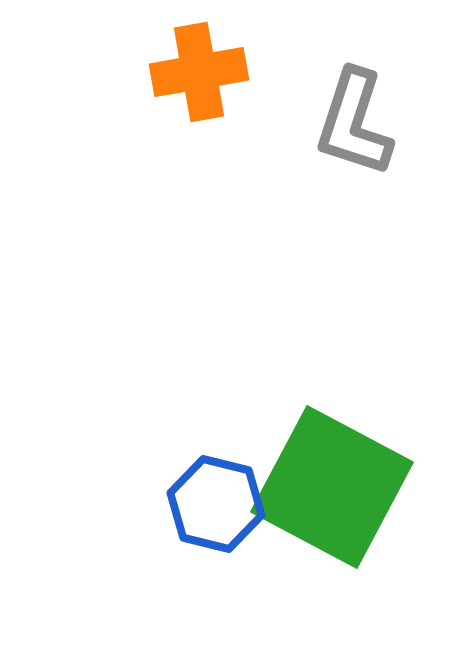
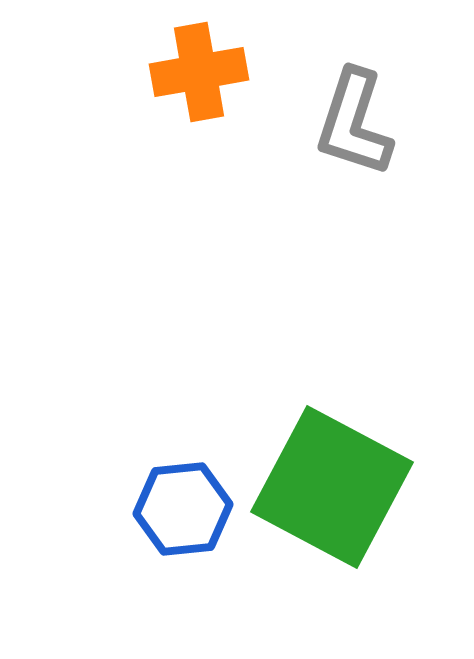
blue hexagon: moved 33 px left, 5 px down; rotated 20 degrees counterclockwise
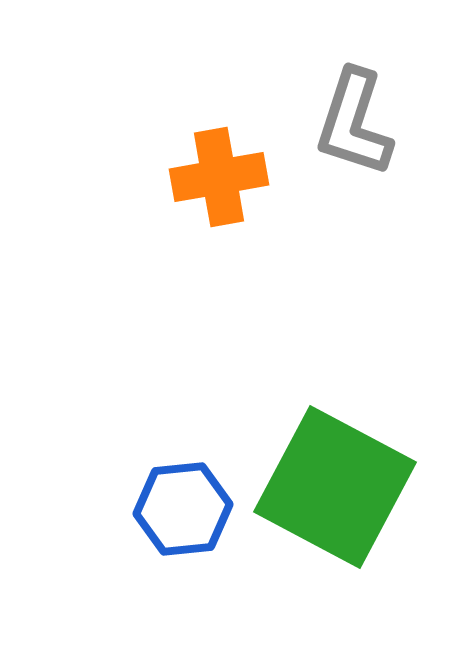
orange cross: moved 20 px right, 105 px down
green square: moved 3 px right
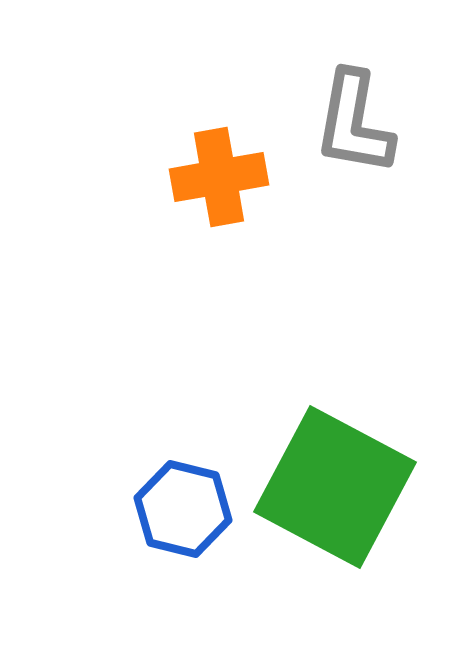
gray L-shape: rotated 8 degrees counterclockwise
blue hexagon: rotated 20 degrees clockwise
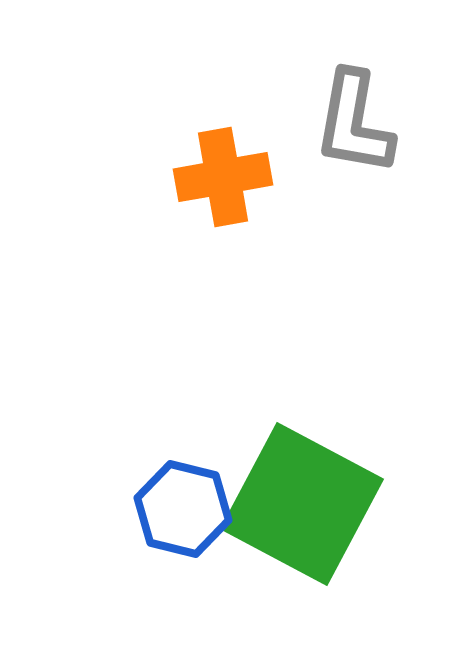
orange cross: moved 4 px right
green square: moved 33 px left, 17 px down
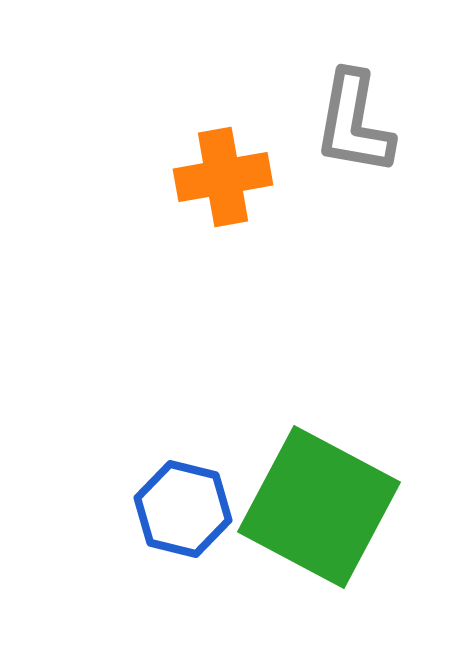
green square: moved 17 px right, 3 px down
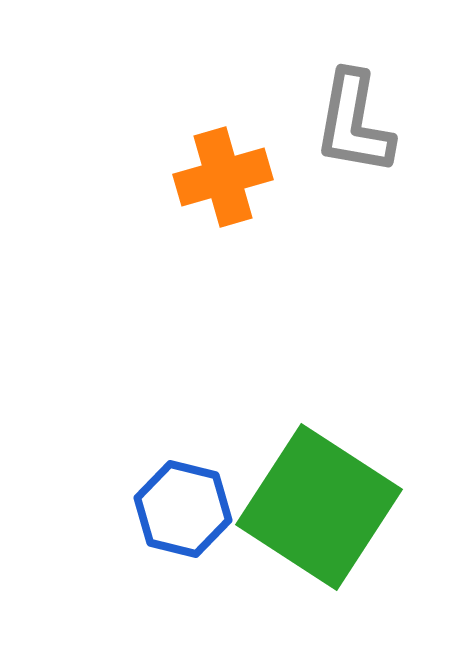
orange cross: rotated 6 degrees counterclockwise
green square: rotated 5 degrees clockwise
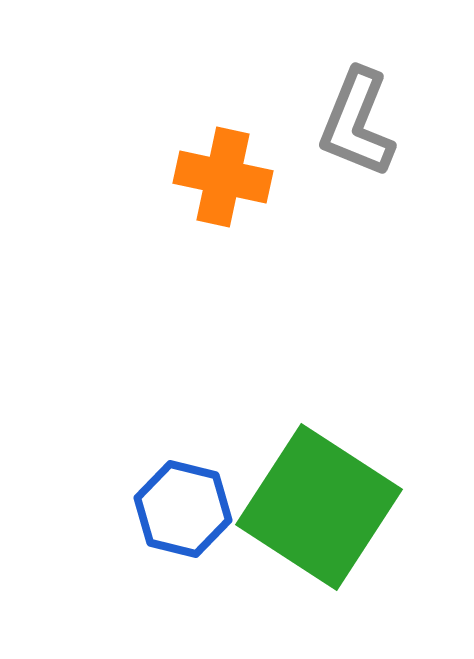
gray L-shape: moved 3 px right; rotated 12 degrees clockwise
orange cross: rotated 28 degrees clockwise
